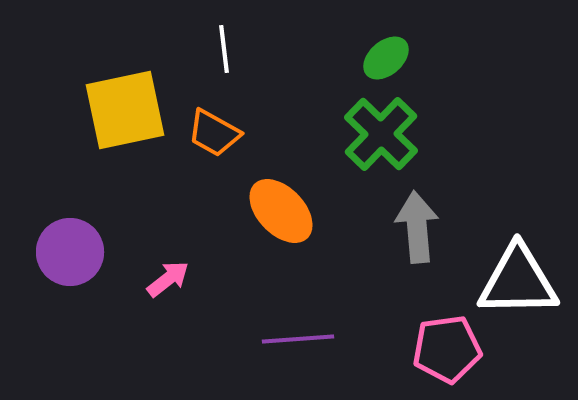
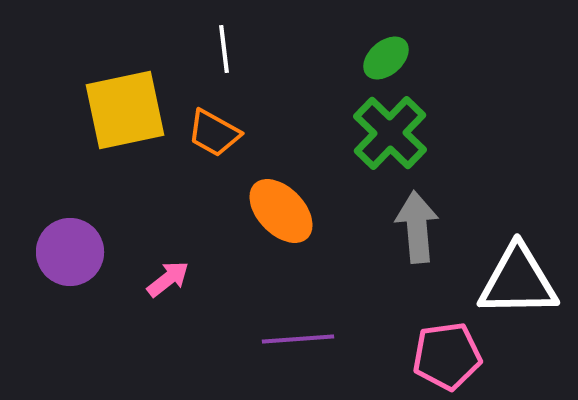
green cross: moved 9 px right, 1 px up
pink pentagon: moved 7 px down
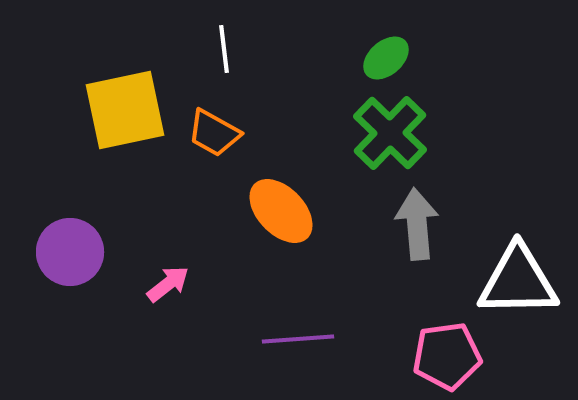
gray arrow: moved 3 px up
pink arrow: moved 5 px down
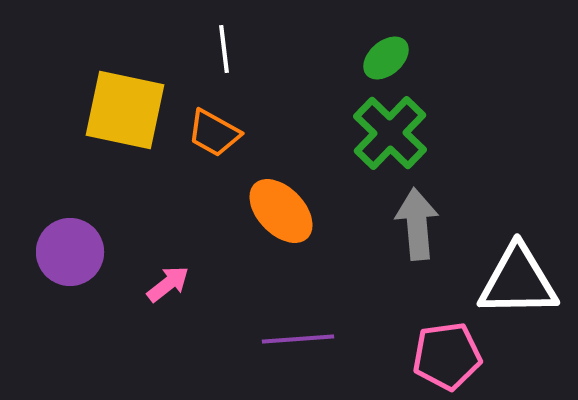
yellow square: rotated 24 degrees clockwise
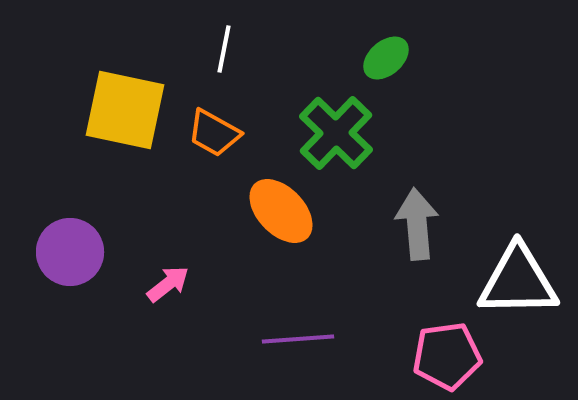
white line: rotated 18 degrees clockwise
green cross: moved 54 px left
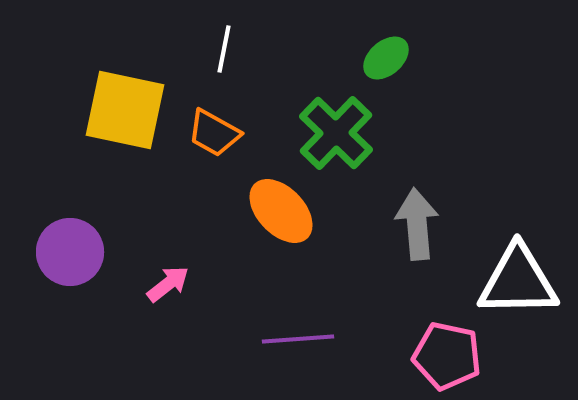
pink pentagon: rotated 20 degrees clockwise
